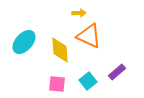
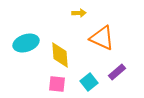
orange triangle: moved 13 px right, 2 px down
cyan ellipse: moved 2 px right, 1 px down; rotated 30 degrees clockwise
yellow diamond: moved 5 px down
cyan square: moved 1 px right, 1 px down
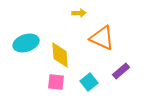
purple rectangle: moved 4 px right, 1 px up
pink square: moved 1 px left, 2 px up
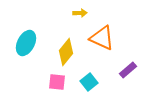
yellow arrow: moved 1 px right
cyan ellipse: rotated 45 degrees counterclockwise
yellow diamond: moved 6 px right, 3 px up; rotated 44 degrees clockwise
purple rectangle: moved 7 px right, 1 px up
pink square: moved 1 px right
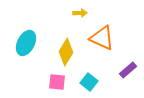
yellow diamond: rotated 8 degrees counterclockwise
cyan square: rotated 12 degrees counterclockwise
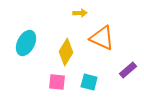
cyan square: rotated 24 degrees counterclockwise
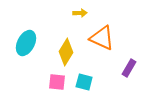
purple rectangle: moved 1 px right, 2 px up; rotated 18 degrees counterclockwise
cyan square: moved 5 px left
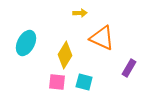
yellow diamond: moved 1 px left, 3 px down
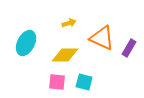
yellow arrow: moved 11 px left, 10 px down; rotated 16 degrees counterclockwise
yellow diamond: rotated 60 degrees clockwise
purple rectangle: moved 20 px up
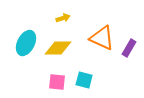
yellow arrow: moved 6 px left, 5 px up
yellow diamond: moved 7 px left, 7 px up
cyan square: moved 2 px up
